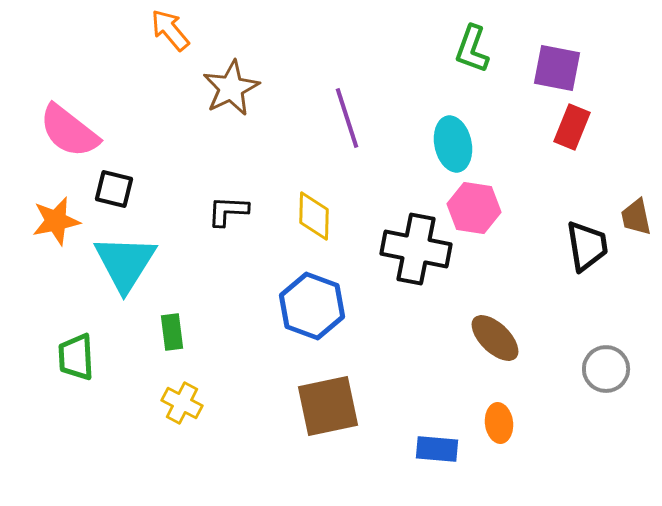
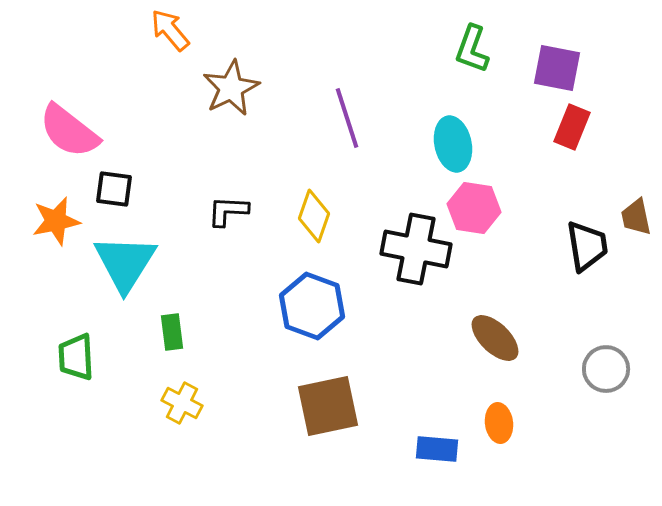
black square: rotated 6 degrees counterclockwise
yellow diamond: rotated 18 degrees clockwise
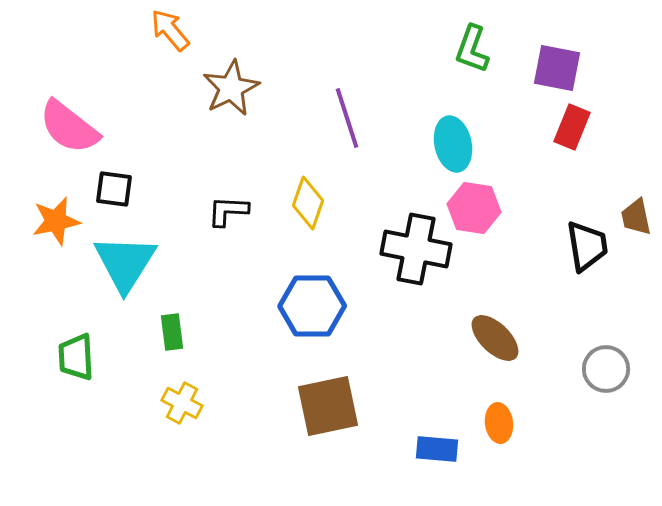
pink semicircle: moved 4 px up
yellow diamond: moved 6 px left, 13 px up
blue hexagon: rotated 20 degrees counterclockwise
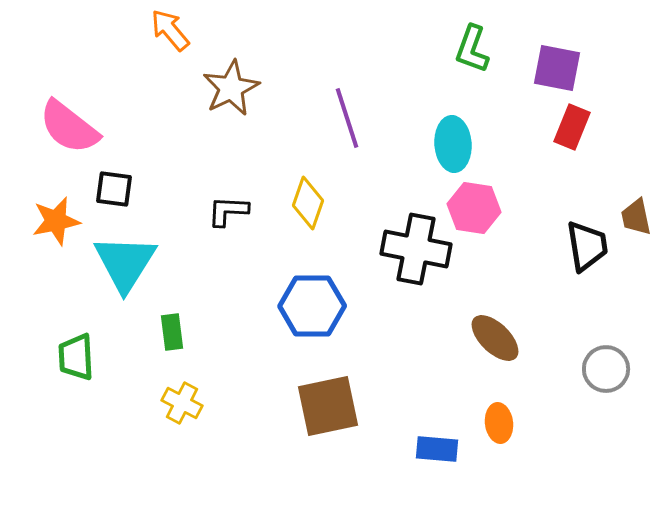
cyan ellipse: rotated 8 degrees clockwise
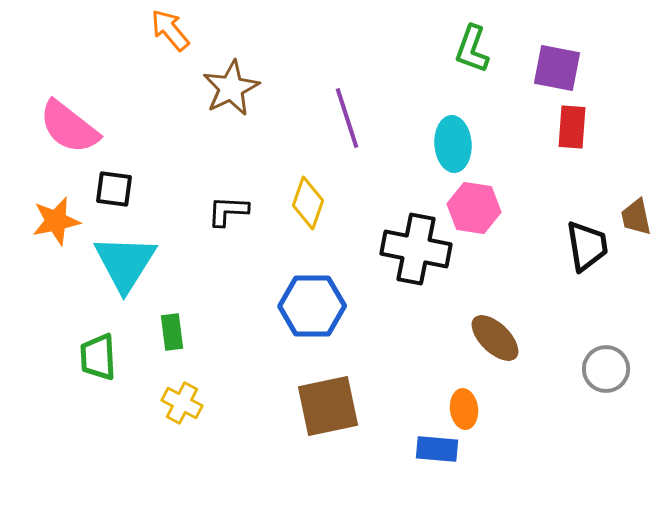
red rectangle: rotated 18 degrees counterclockwise
green trapezoid: moved 22 px right
orange ellipse: moved 35 px left, 14 px up
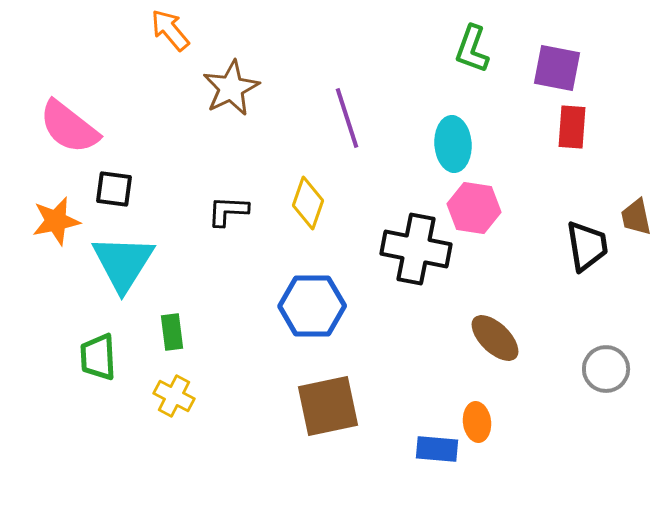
cyan triangle: moved 2 px left
yellow cross: moved 8 px left, 7 px up
orange ellipse: moved 13 px right, 13 px down
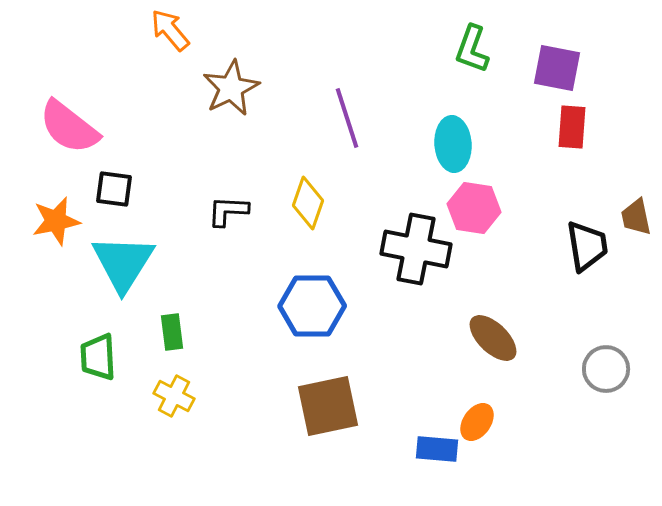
brown ellipse: moved 2 px left
orange ellipse: rotated 42 degrees clockwise
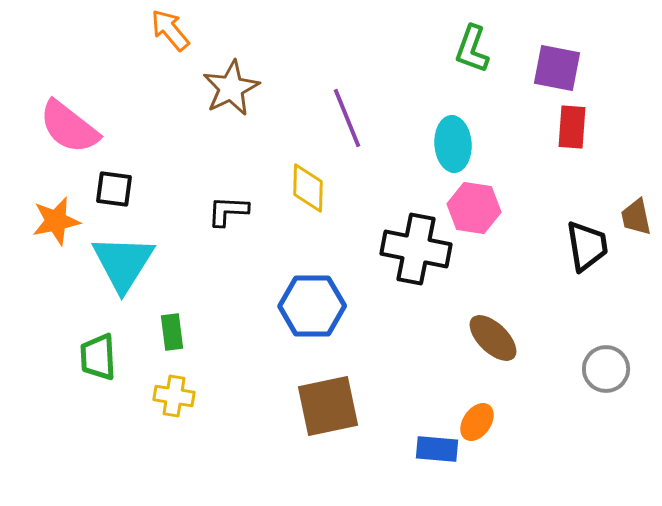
purple line: rotated 4 degrees counterclockwise
yellow diamond: moved 15 px up; rotated 18 degrees counterclockwise
yellow cross: rotated 18 degrees counterclockwise
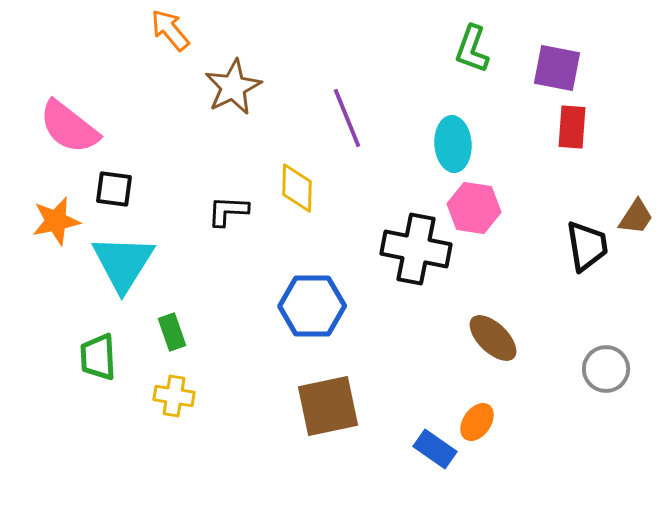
brown star: moved 2 px right, 1 px up
yellow diamond: moved 11 px left
brown trapezoid: rotated 135 degrees counterclockwise
green rectangle: rotated 12 degrees counterclockwise
blue rectangle: moved 2 px left; rotated 30 degrees clockwise
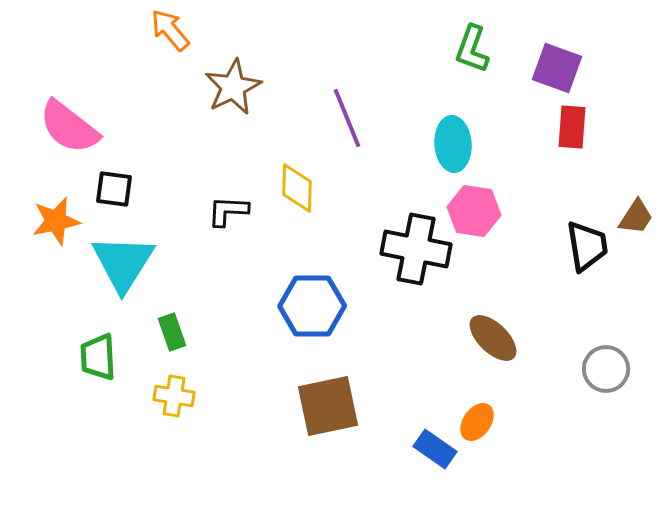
purple square: rotated 9 degrees clockwise
pink hexagon: moved 3 px down
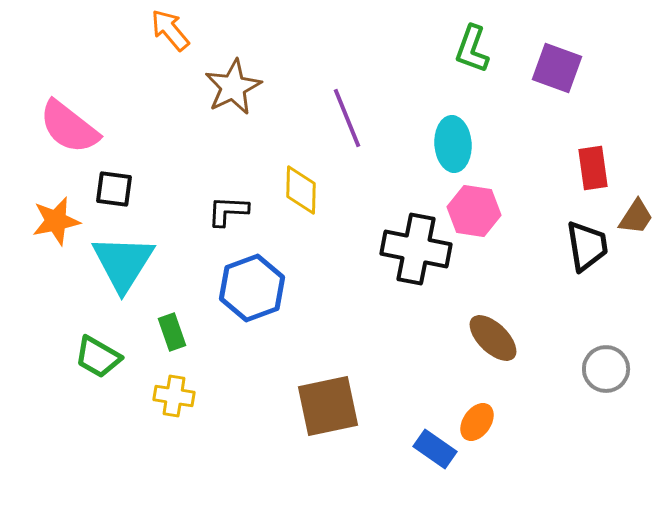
red rectangle: moved 21 px right, 41 px down; rotated 12 degrees counterclockwise
yellow diamond: moved 4 px right, 2 px down
blue hexagon: moved 60 px left, 18 px up; rotated 20 degrees counterclockwise
green trapezoid: rotated 57 degrees counterclockwise
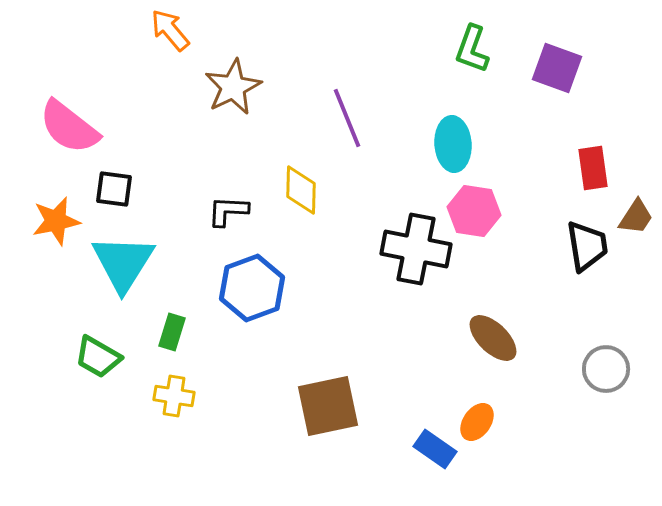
green rectangle: rotated 36 degrees clockwise
